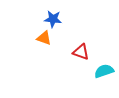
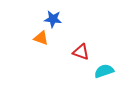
orange triangle: moved 3 px left
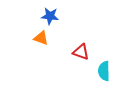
blue star: moved 3 px left, 3 px up
cyan semicircle: rotated 72 degrees counterclockwise
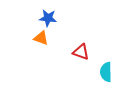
blue star: moved 2 px left, 2 px down
cyan semicircle: moved 2 px right, 1 px down
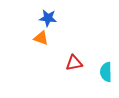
red triangle: moved 7 px left, 11 px down; rotated 30 degrees counterclockwise
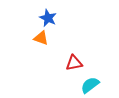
blue star: rotated 18 degrees clockwise
cyan semicircle: moved 16 px left, 13 px down; rotated 54 degrees clockwise
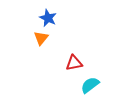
orange triangle: rotated 49 degrees clockwise
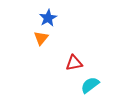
blue star: rotated 18 degrees clockwise
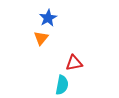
cyan semicircle: moved 28 px left; rotated 138 degrees clockwise
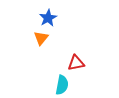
red triangle: moved 2 px right
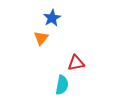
blue star: moved 4 px right
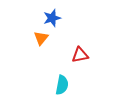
blue star: rotated 12 degrees clockwise
red triangle: moved 4 px right, 8 px up
